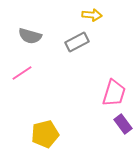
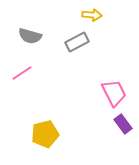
pink trapezoid: rotated 44 degrees counterclockwise
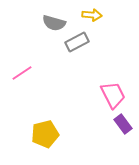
gray semicircle: moved 24 px right, 13 px up
pink trapezoid: moved 1 px left, 2 px down
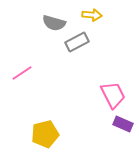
purple rectangle: rotated 30 degrees counterclockwise
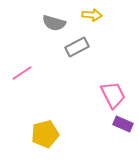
gray rectangle: moved 5 px down
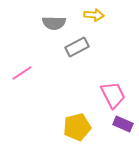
yellow arrow: moved 2 px right
gray semicircle: rotated 15 degrees counterclockwise
yellow pentagon: moved 32 px right, 7 px up
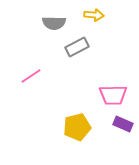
pink line: moved 9 px right, 3 px down
pink trapezoid: rotated 116 degrees clockwise
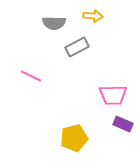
yellow arrow: moved 1 px left, 1 px down
pink line: rotated 60 degrees clockwise
yellow pentagon: moved 3 px left, 11 px down
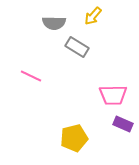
yellow arrow: rotated 126 degrees clockwise
gray rectangle: rotated 60 degrees clockwise
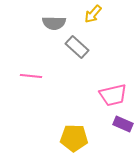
yellow arrow: moved 2 px up
gray rectangle: rotated 10 degrees clockwise
pink line: rotated 20 degrees counterclockwise
pink trapezoid: rotated 12 degrees counterclockwise
yellow pentagon: rotated 16 degrees clockwise
